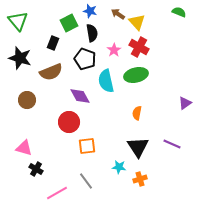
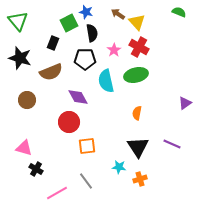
blue star: moved 4 px left, 1 px down
black pentagon: rotated 20 degrees counterclockwise
purple diamond: moved 2 px left, 1 px down
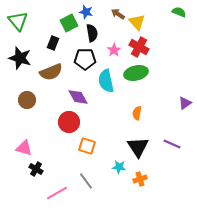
green ellipse: moved 2 px up
orange square: rotated 24 degrees clockwise
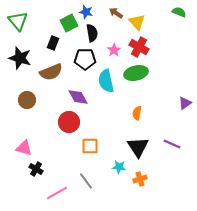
brown arrow: moved 2 px left, 1 px up
orange square: moved 3 px right; rotated 18 degrees counterclockwise
